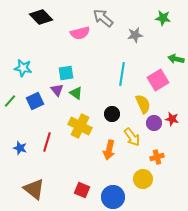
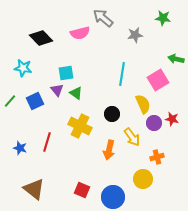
black diamond: moved 21 px down
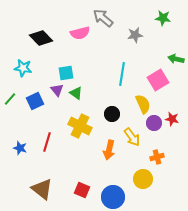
green line: moved 2 px up
brown triangle: moved 8 px right
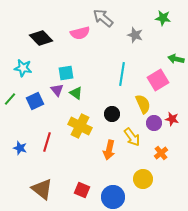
gray star: rotated 28 degrees clockwise
orange cross: moved 4 px right, 4 px up; rotated 24 degrees counterclockwise
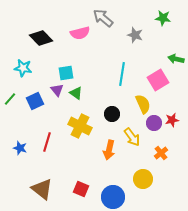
red star: moved 1 px down; rotated 24 degrees counterclockwise
red square: moved 1 px left, 1 px up
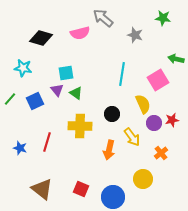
black diamond: rotated 30 degrees counterclockwise
yellow cross: rotated 25 degrees counterclockwise
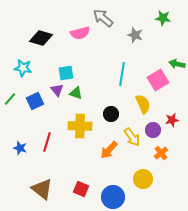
green arrow: moved 1 px right, 5 px down
green triangle: rotated 16 degrees counterclockwise
black circle: moved 1 px left
purple circle: moved 1 px left, 7 px down
orange arrow: rotated 30 degrees clockwise
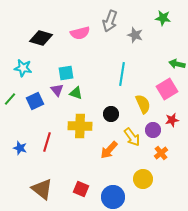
gray arrow: moved 7 px right, 3 px down; rotated 110 degrees counterclockwise
pink square: moved 9 px right, 9 px down
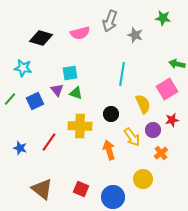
cyan square: moved 4 px right
red line: moved 2 px right; rotated 18 degrees clockwise
orange arrow: rotated 120 degrees clockwise
